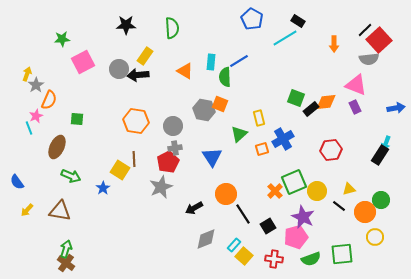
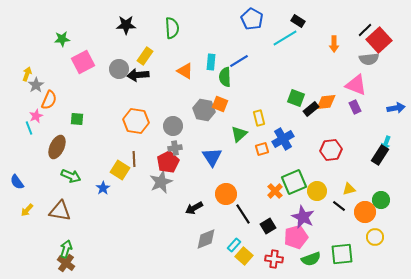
gray star at (161, 187): moved 5 px up
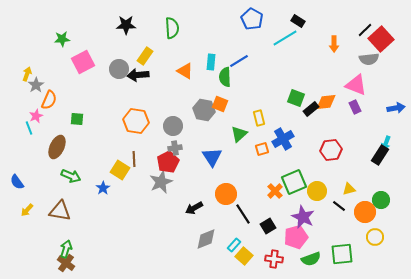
red square at (379, 40): moved 2 px right, 1 px up
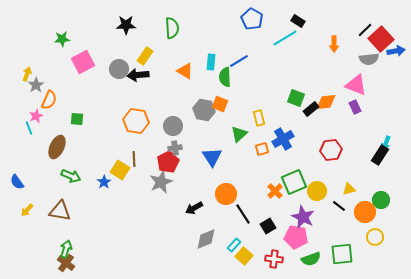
blue arrow at (396, 108): moved 57 px up
blue star at (103, 188): moved 1 px right, 6 px up
pink pentagon at (296, 237): rotated 25 degrees clockwise
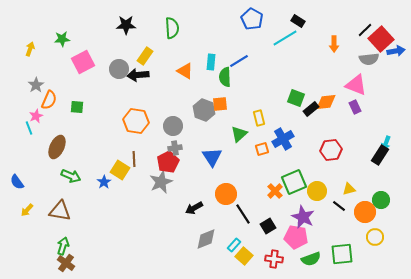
yellow arrow at (27, 74): moved 3 px right, 25 px up
orange square at (220, 104): rotated 28 degrees counterclockwise
gray hexagon at (204, 110): rotated 10 degrees clockwise
green square at (77, 119): moved 12 px up
green arrow at (66, 249): moved 3 px left, 3 px up
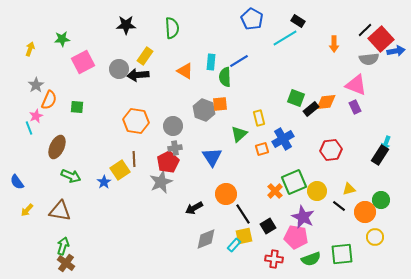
yellow square at (120, 170): rotated 24 degrees clockwise
yellow square at (244, 256): moved 20 px up; rotated 36 degrees clockwise
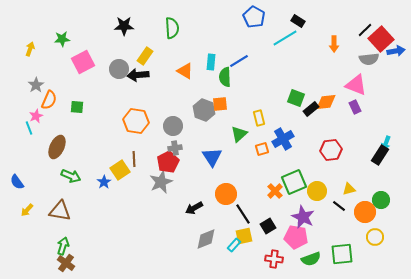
blue pentagon at (252, 19): moved 2 px right, 2 px up
black star at (126, 25): moved 2 px left, 1 px down
